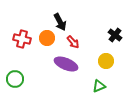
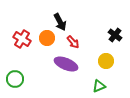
red cross: rotated 18 degrees clockwise
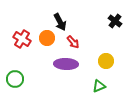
black cross: moved 14 px up
purple ellipse: rotated 20 degrees counterclockwise
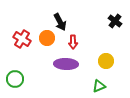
red arrow: rotated 40 degrees clockwise
